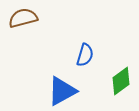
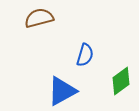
brown semicircle: moved 16 px right
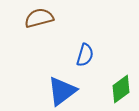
green diamond: moved 8 px down
blue triangle: rotated 8 degrees counterclockwise
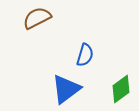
brown semicircle: moved 2 px left; rotated 12 degrees counterclockwise
blue triangle: moved 4 px right, 2 px up
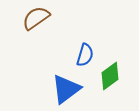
brown semicircle: moved 1 px left; rotated 8 degrees counterclockwise
green diamond: moved 11 px left, 13 px up
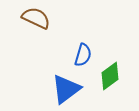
brown semicircle: rotated 60 degrees clockwise
blue semicircle: moved 2 px left
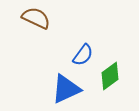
blue semicircle: rotated 20 degrees clockwise
blue triangle: rotated 12 degrees clockwise
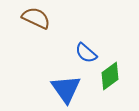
blue semicircle: moved 3 px right, 2 px up; rotated 95 degrees clockwise
blue triangle: rotated 40 degrees counterclockwise
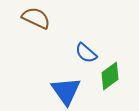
blue triangle: moved 2 px down
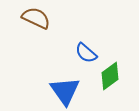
blue triangle: moved 1 px left
